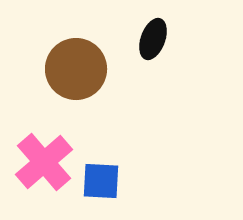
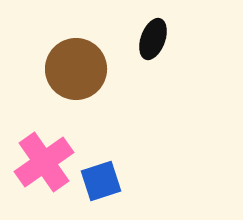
pink cross: rotated 6 degrees clockwise
blue square: rotated 21 degrees counterclockwise
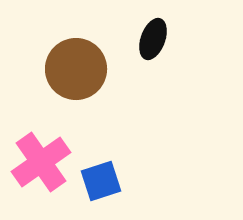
pink cross: moved 3 px left
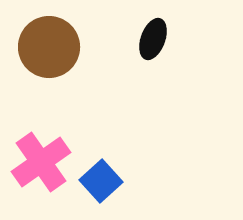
brown circle: moved 27 px left, 22 px up
blue square: rotated 24 degrees counterclockwise
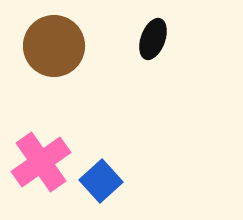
brown circle: moved 5 px right, 1 px up
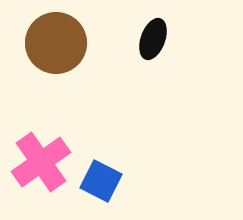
brown circle: moved 2 px right, 3 px up
blue square: rotated 21 degrees counterclockwise
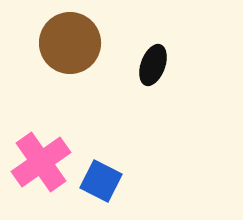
black ellipse: moved 26 px down
brown circle: moved 14 px right
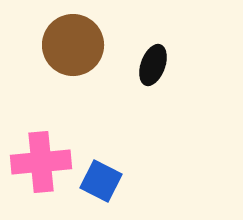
brown circle: moved 3 px right, 2 px down
pink cross: rotated 30 degrees clockwise
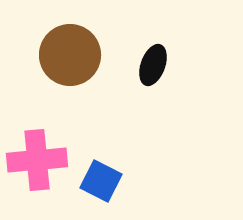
brown circle: moved 3 px left, 10 px down
pink cross: moved 4 px left, 2 px up
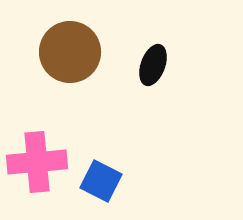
brown circle: moved 3 px up
pink cross: moved 2 px down
